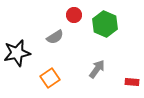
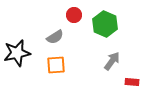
gray arrow: moved 15 px right, 8 px up
orange square: moved 6 px right, 13 px up; rotated 30 degrees clockwise
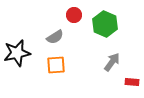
gray arrow: moved 1 px down
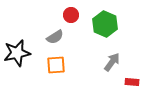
red circle: moved 3 px left
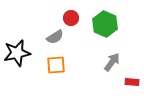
red circle: moved 3 px down
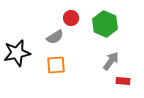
gray arrow: moved 1 px left, 1 px up
red rectangle: moved 9 px left, 1 px up
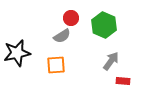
green hexagon: moved 1 px left, 1 px down
gray semicircle: moved 7 px right, 1 px up
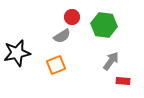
red circle: moved 1 px right, 1 px up
green hexagon: rotated 15 degrees counterclockwise
orange square: rotated 18 degrees counterclockwise
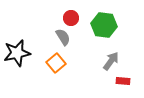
red circle: moved 1 px left, 1 px down
gray semicircle: moved 1 px right, 1 px down; rotated 90 degrees counterclockwise
orange square: moved 2 px up; rotated 18 degrees counterclockwise
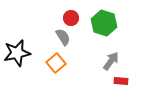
green hexagon: moved 2 px up; rotated 10 degrees clockwise
red rectangle: moved 2 px left
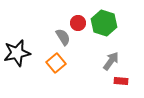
red circle: moved 7 px right, 5 px down
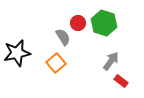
red rectangle: rotated 32 degrees clockwise
